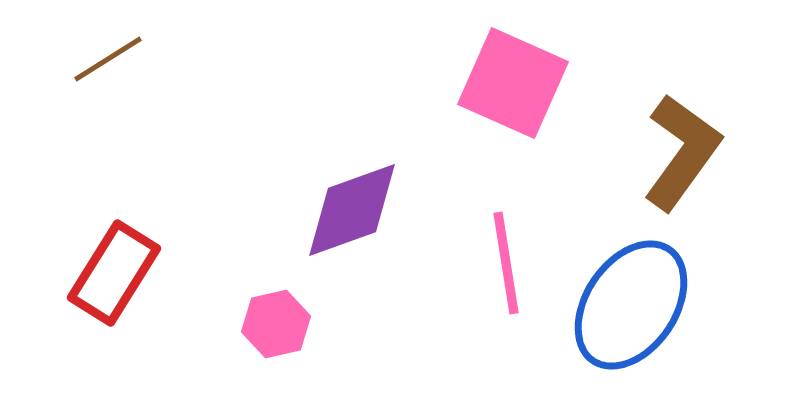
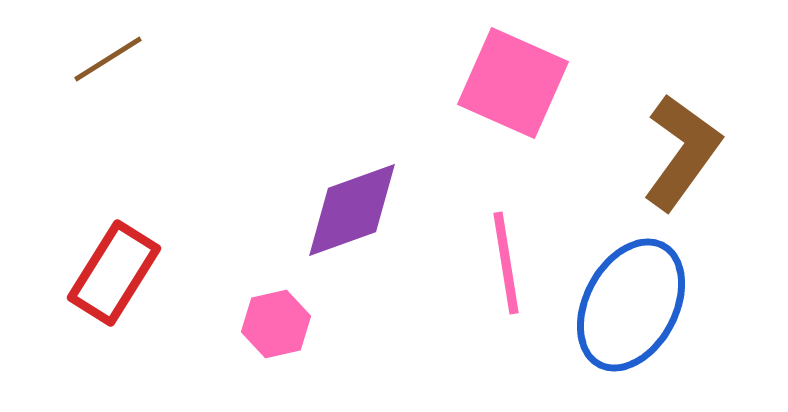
blue ellipse: rotated 6 degrees counterclockwise
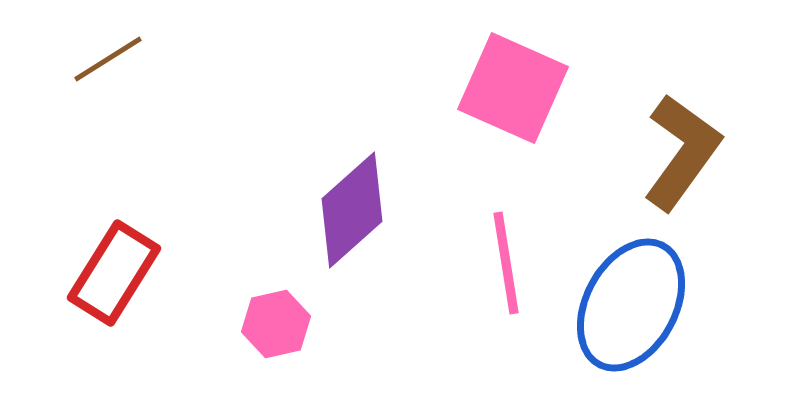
pink square: moved 5 px down
purple diamond: rotated 22 degrees counterclockwise
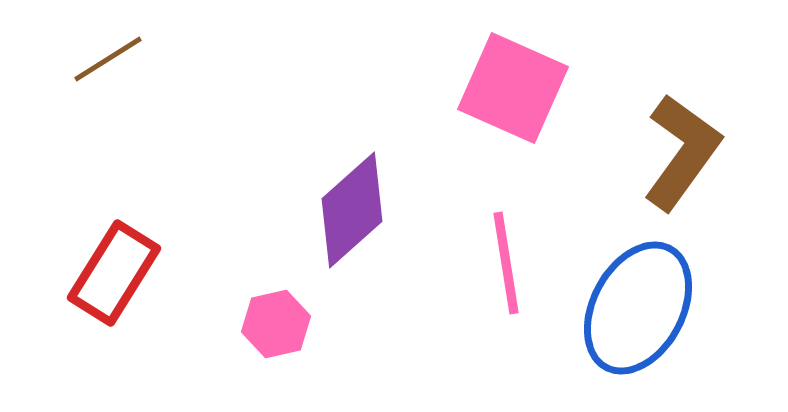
blue ellipse: moved 7 px right, 3 px down
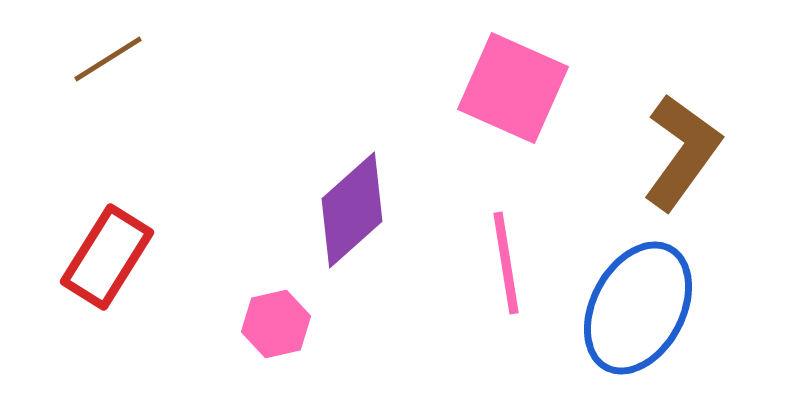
red rectangle: moved 7 px left, 16 px up
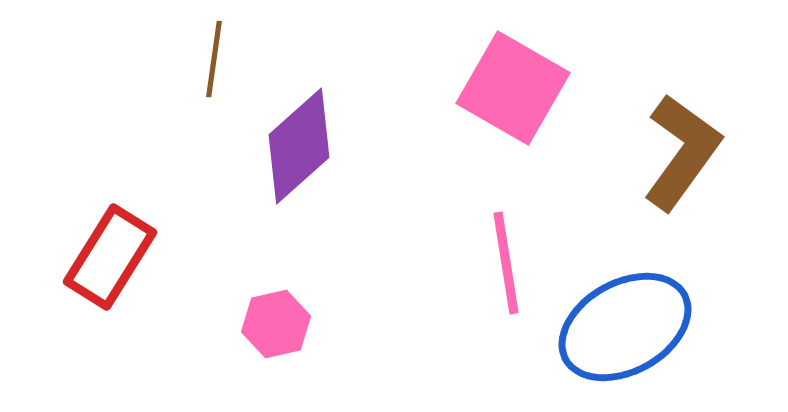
brown line: moved 106 px right; rotated 50 degrees counterclockwise
pink square: rotated 6 degrees clockwise
purple diamond: moved 53 px left, 64 px up
red rectangle: moved 3 px right
blue ellipse: moved 13 px left, 19 px down; rotated 33 degrees clockwise
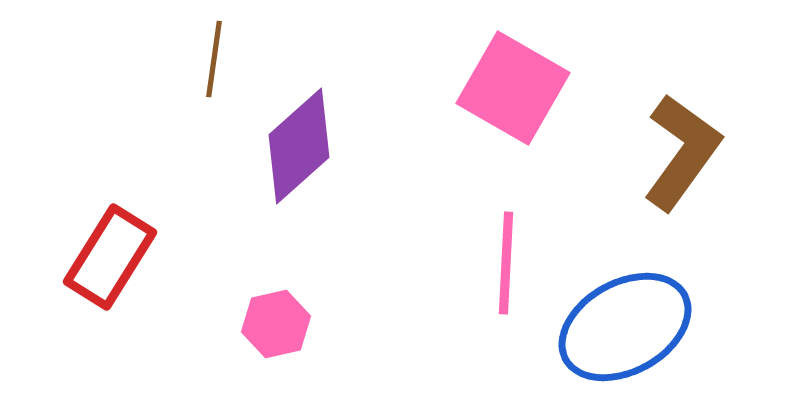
pink line: rotated 12 degrees clockwise
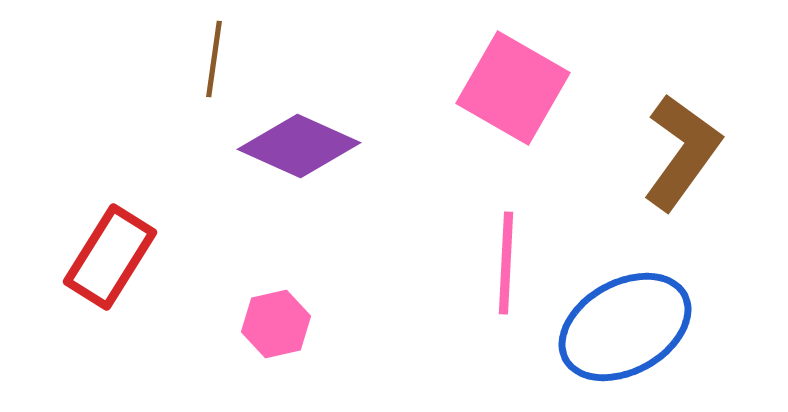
purple diamond: rotated 66 degrees clockwise
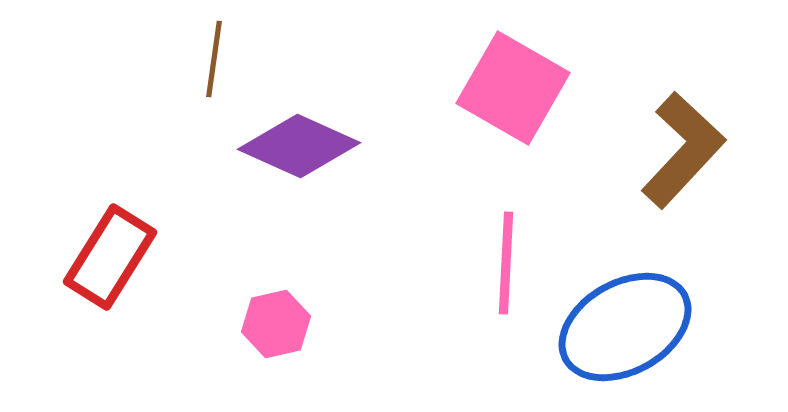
brown L-shape: moved 1 px right, 2 px up; rotated 7 degrees clockwise
